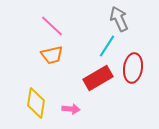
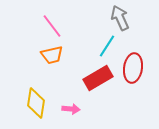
gray arrow: moved 1 px right, 1 px up
pink line: rotated 10 degrees clockwise
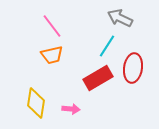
gray arrow: rotated 40 degrees counterclockwise
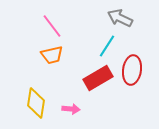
red ellipse: moved 1 px left, 2 px down
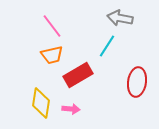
gray arrow: rotated 15 degrees counterclockwise
red ellipse: moved 5 px right, 12 px down
red rectangle: moved 20 px left, 3 px up
yellow diamond: moved 5 px right
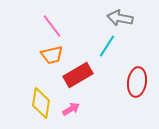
pink arrow: rotated 36 degrees counterclockwise
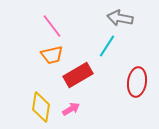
yellow diamond: moved 4 px down
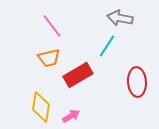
orange trapezoid: moved 3 px left, 3 px down
red ellipse: rotated 12 degrees counterclockwise
pink arrow: moved 7 px down
